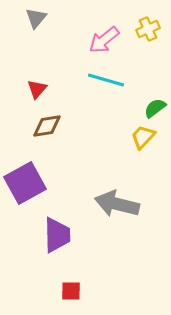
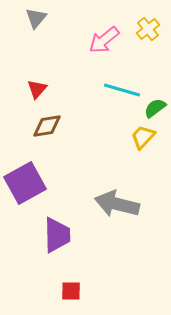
yellow cross: rotated 15 degrees counterclockwise
cyan line: moved 16 px right, 10 px down
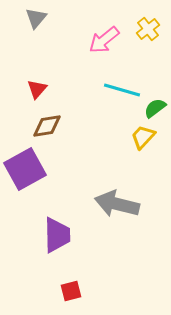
purple square: moved 14 px up
red square: rotated 15 degrees counterclockwise
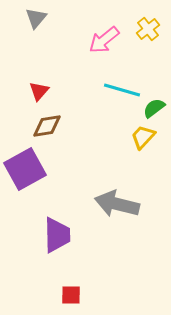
red triangle: moved 2 px right, 2 px down
green semicircle: moved 1 px left
red square: moved 4 px down; rotated 15 degrees clockwise
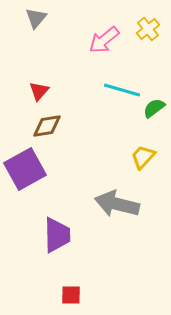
yellow trapezoid: moved 20 px down
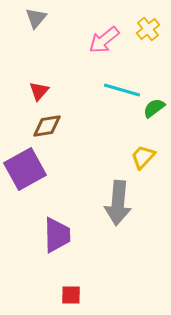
gray arrow: moved 1 px right, 1 px up; rotated 99 degrees counterclockwise
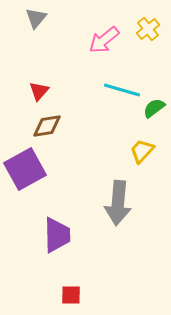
yellow trapezoid: moved 1 px left, 6 px up
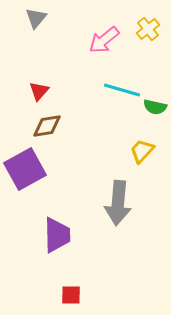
green semicircle: moved 1 px right, 1 px up; rotated 130 degrees counterclockwise
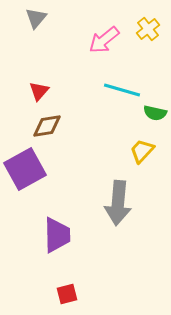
green semicircle: moved 6 px down
red square: moved 4 px left, 1 px up; rotated 15 degrees counterclockwise
